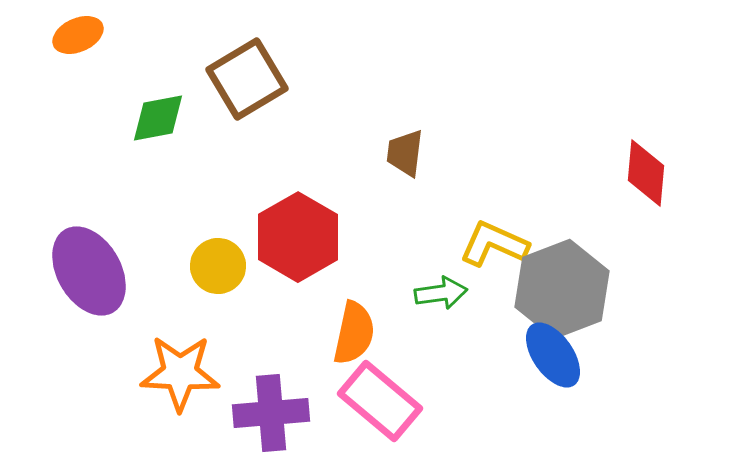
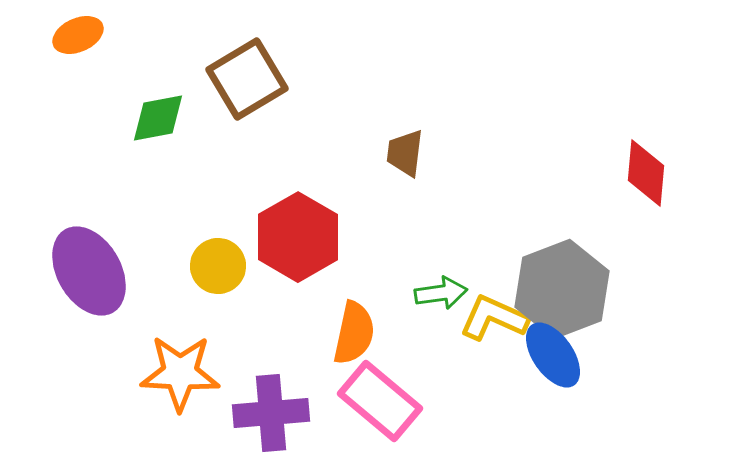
yellow L-shape: moved 74 px down
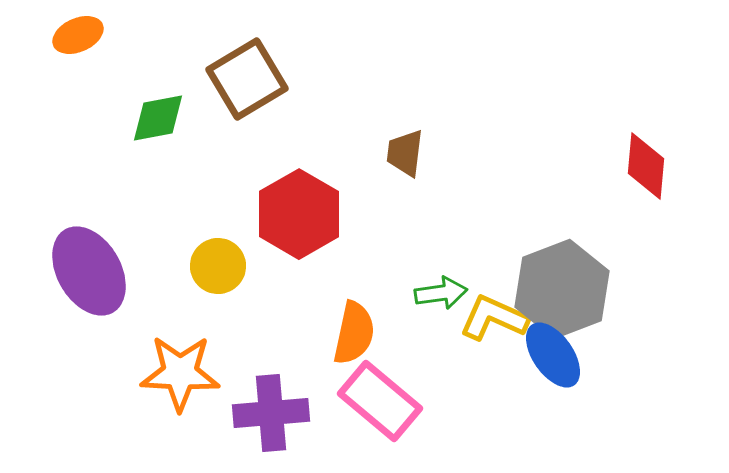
red diamond: moved 7 px up
red hexagon: moved 1 px right, 23 px up
